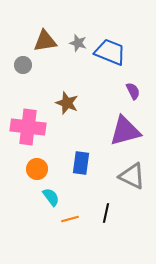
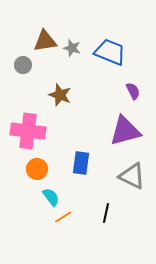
gray star: moved 6 px left, 5 px down
brown star: moved 7 px left, 8 px up
pink cross: moved 4 px down
orange line: moved 7 px left, 2 px up; rotated 18 degrees counterclockwise
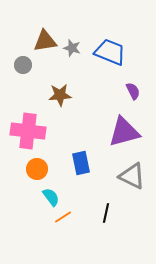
brown star: rotated 25 degrees counterclockwise
purple triangle: moved 1 px left, 1 px down
blue rectangle: rotated 20 degrees counterclockwise
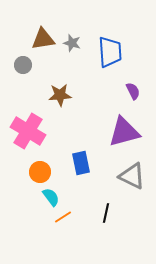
brown triangle: moved 2 px left, 2 px up
gray star: moved 5 px up
blue trapezoid: rotated 64 degrees clockwise
pink cross: rotated 24 degrees clockwise
orange circle: moved 3 px right, 3 px down
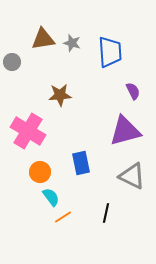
gray circle: moved 11 px left, 3 px up
purple triangle: moved 1 px right, 1 px up
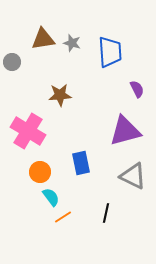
purple semicircle: moved 4 px right, 2 px up
gray triangle: moved 1 px right
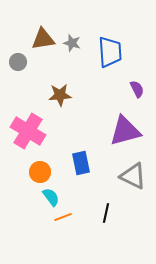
gray circle: moved 6 px right
orange line: rotated 12 degrees clockwise
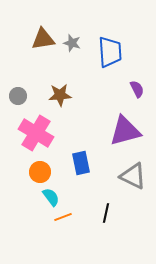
gray circle: moved 34 px down
pink cross: moved 8 px right, 2 px down
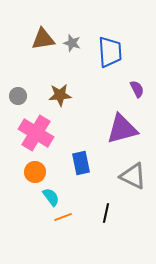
purple triangle: moved 3 px left, 2 px up
orange circle: moved 5 px left
